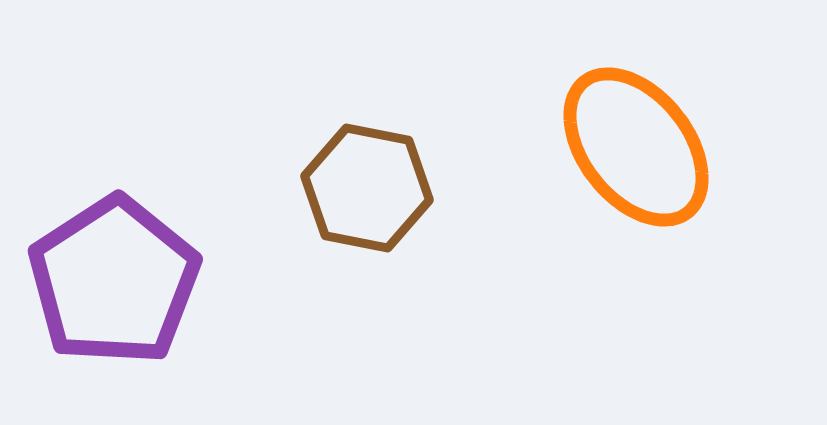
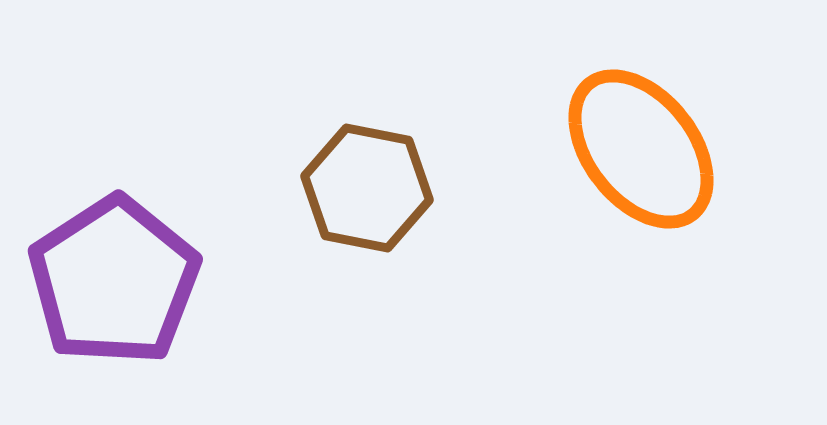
orange ellipse: moved 5 px right, 2 px down
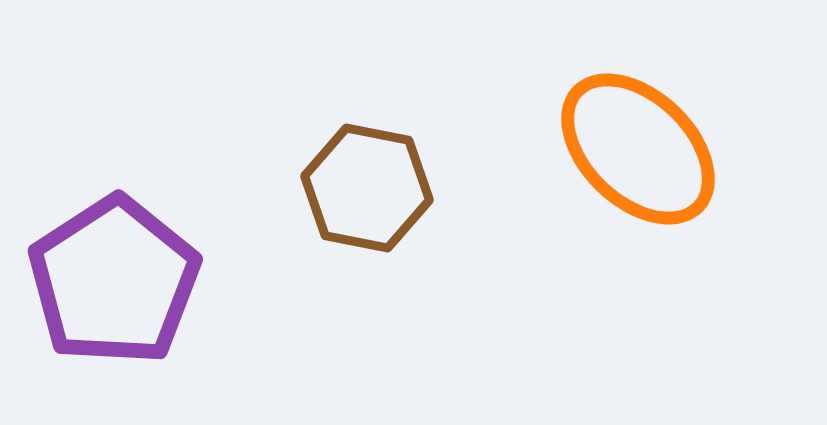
orange ellipse: moved 3 px left; rotated 8 degrees counterclockwise
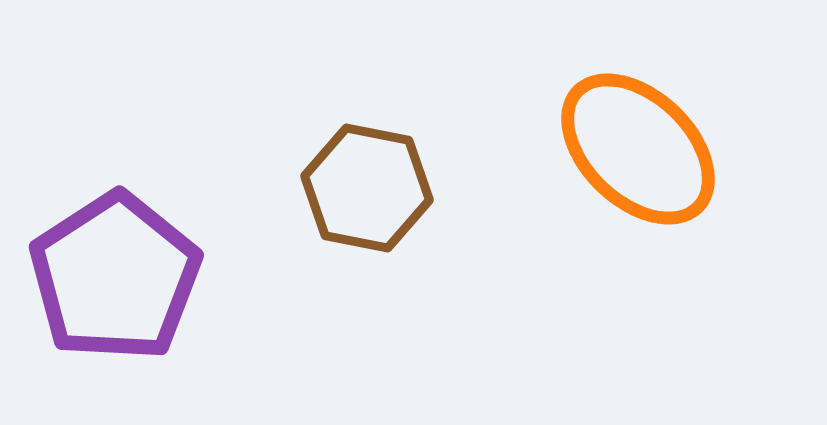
purple pentagon: moved 1 px right, 4 px up
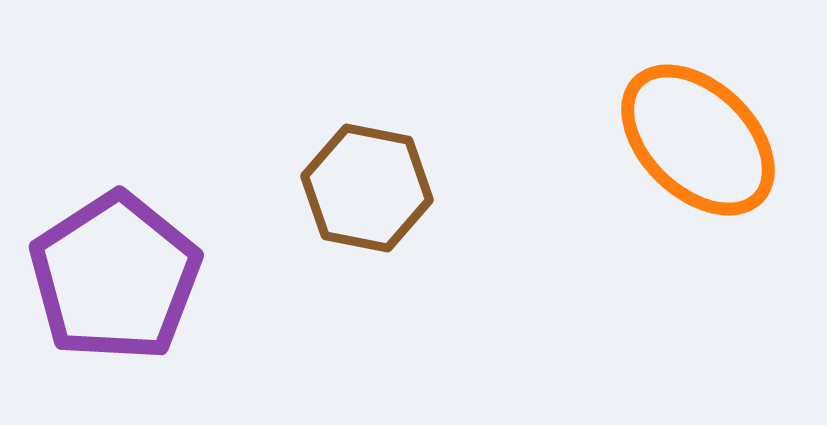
orange ellipse: moved 60 px right, 9 px up
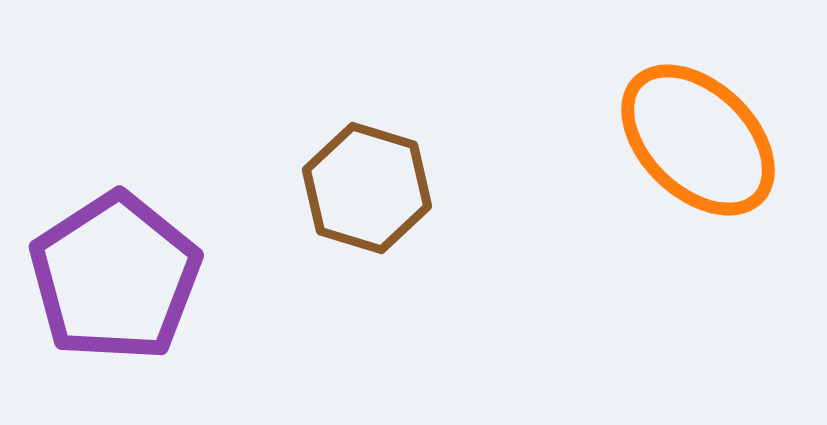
brown hexagon: rotated 6 degrees clockwise
